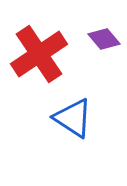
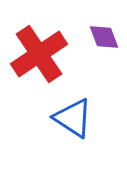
purple diamond: moved 2 px up; rotated 20 degrees clockwise
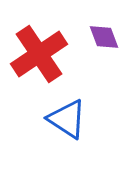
blue triangle: moved 6 px left, 1 px down
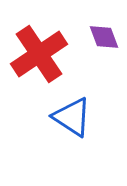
blue triangle: moved 5 px right, 2 px up
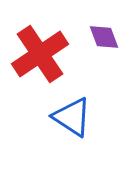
red cross: moved 1 px right
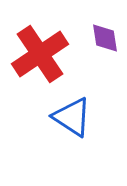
purple diamond: moved 1 px right, 1 px down; rotated 12 degrees clockwise
